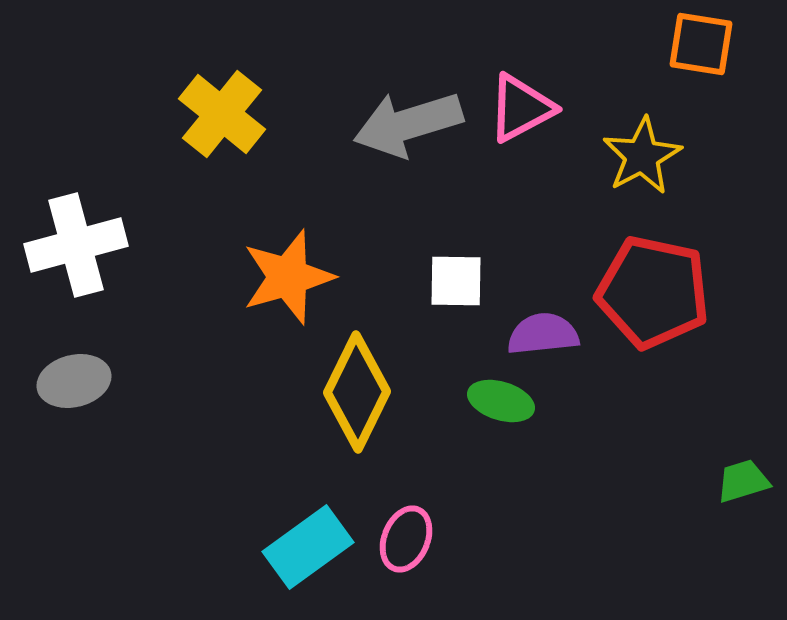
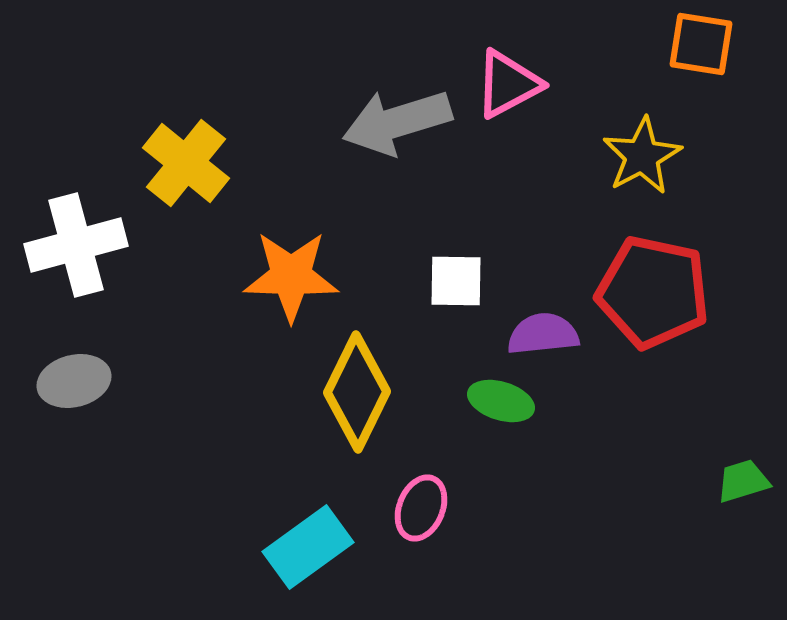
pink triangle: moved 13 px left, 24 px up
yellow cross: moved 36 px left, 49 px down
gray arrow: moved 11 px left, 2 px up
orange star: moved 3 px right, 1 px up; rotated 18 degrees clockwise
pink ellipse: moved 15 px right, 31 px up
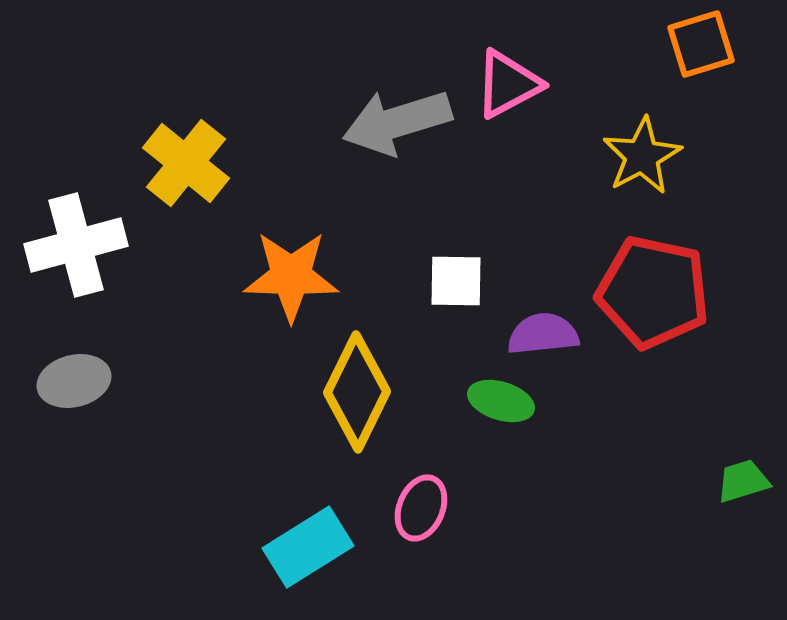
orange square: rotated 26 degrees counterclockwise
cyan rectangle: rotated 4 degrees clockwise
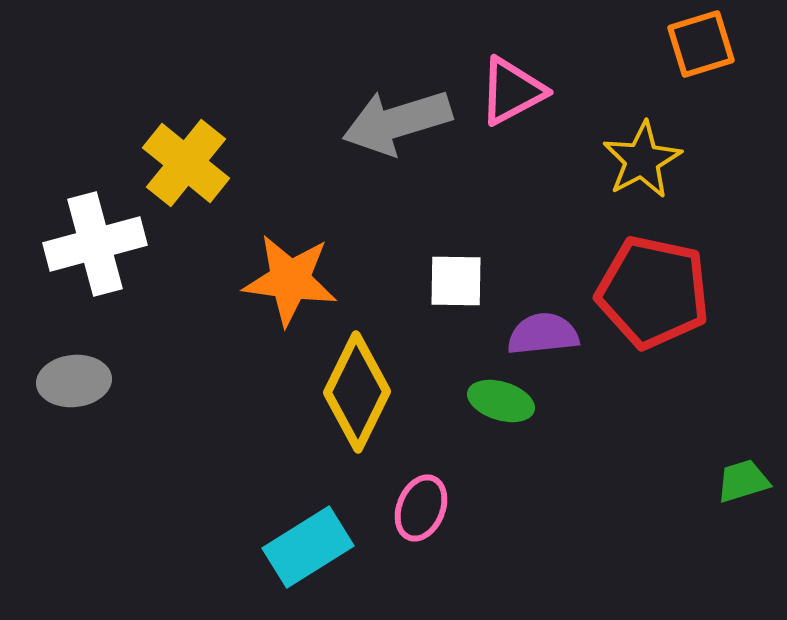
pink triangle: moved 4 px right, 7 px down
yellow star: moved 4 px down
white cross: moved 19 px right, 1 px up
orange star: moved 1 px left, 4 px down; rotated 6 degrees clockwise
gray ellipse: rotated 8 degrees clockwise
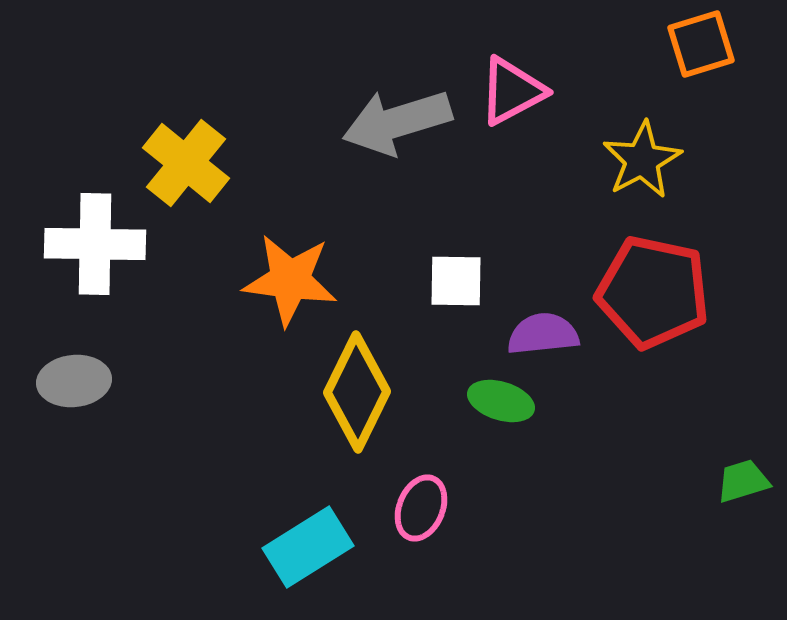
white cross: rotated 16 degrees clockwise
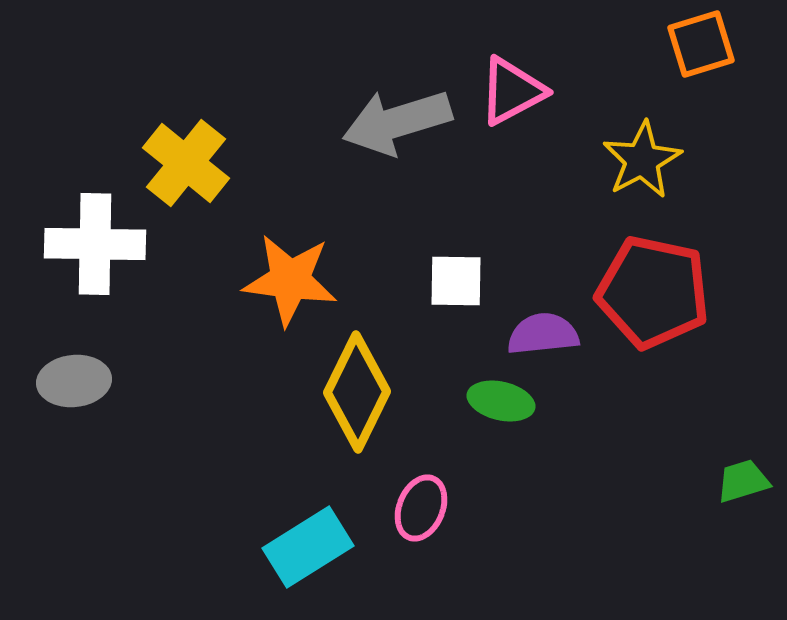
green ellipse: rotated 4 degrees counterclockwise
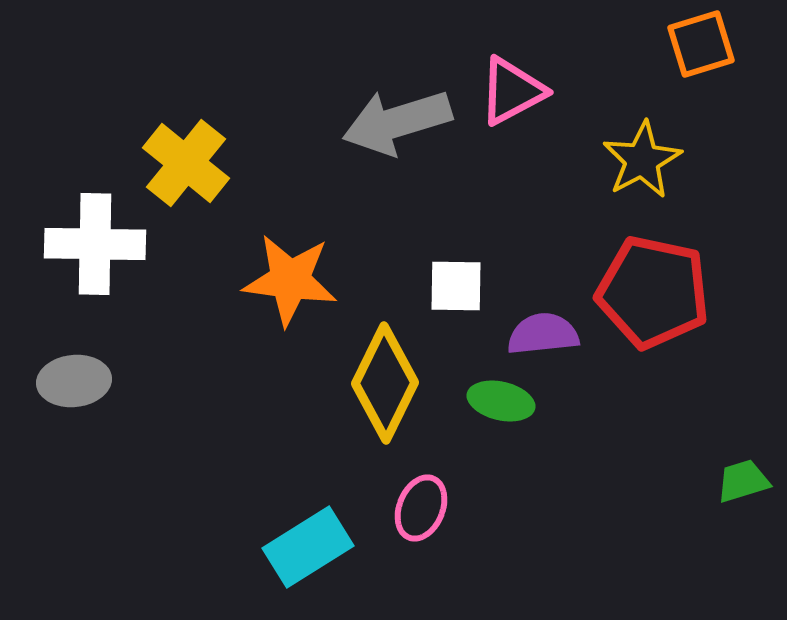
white square: moved 5 px down
yellow diamond: moved 28 px right, 9 px up
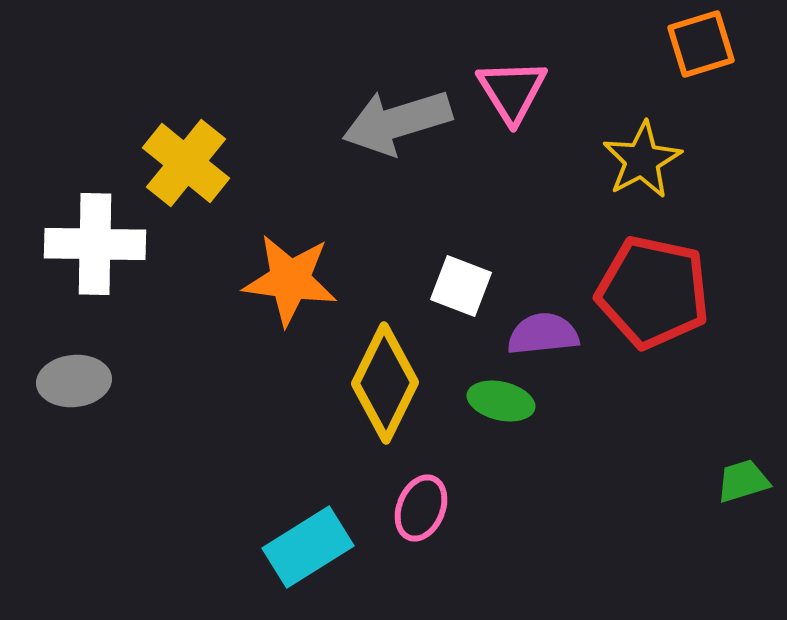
pink triangle: rotated 34 degrees counterclockwise
white square: moved 5 px right; rotated 20 degrees clockwise
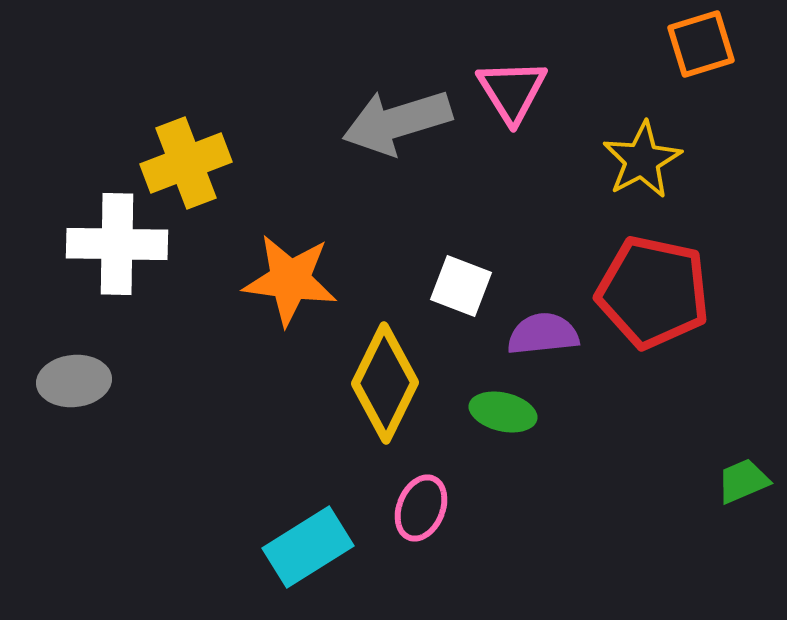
yellow cross: rotated 30 degrees clockwise
white cross: moved 22 px right
green ellipse: moved 2 px right, 11 px down
green trapezoid: rotated 6 degrees counterclockwise
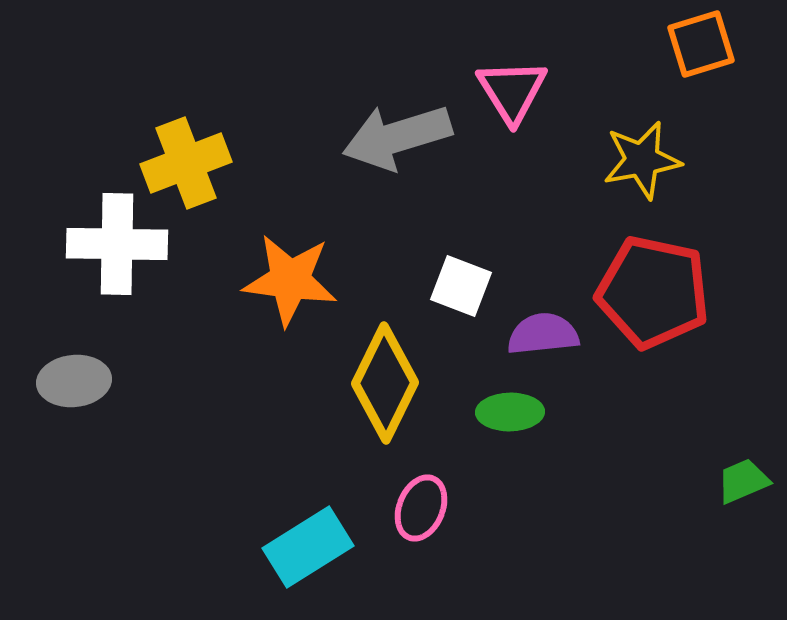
gray arrow: moved 15 px down
yellow star: rotated 18 degrees clockwise
green ellipse: moved 7 px right; rotated 14 degrees counterclockwise
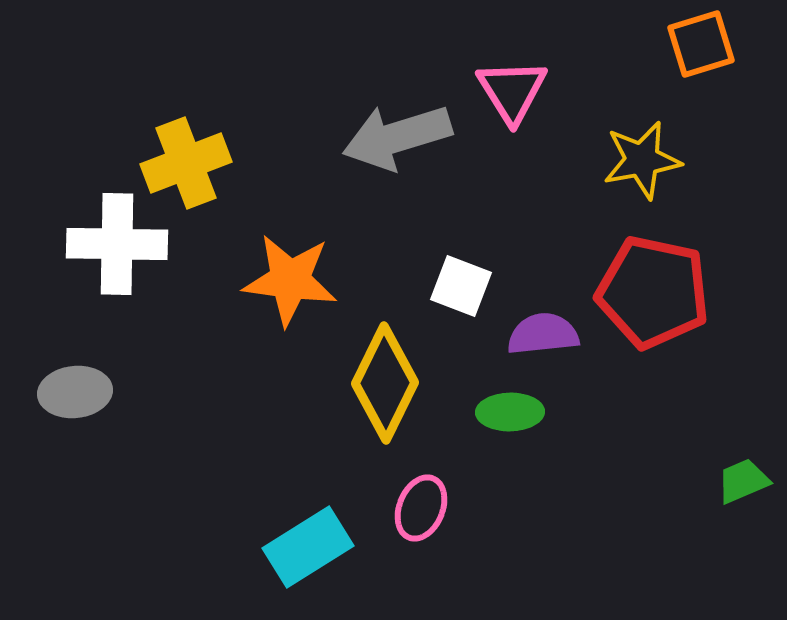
gray ellipse: moved 1 px right, 11 px down
